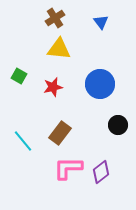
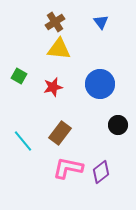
brown cross: moved 4 px down
pink L-shape: rotated 12 degrees clockwise
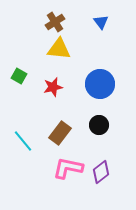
black circle: moved 19 px left
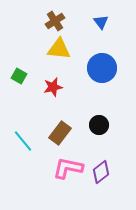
brown cross: moved 1 px up
blue circle: moved 2 px right, 16 px up
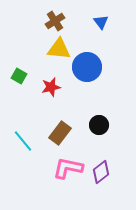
blue circle: moved 15 px left, 1 px up
red star: moved 2 px left
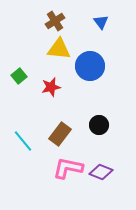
blue circle: moved 3 px right, 1 px up
green square: rotated 21 degrees clockwise
brown rectangle: moved 1 px down
purple diamond: rotated 60 degrees clockwise
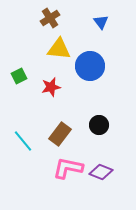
brown cross: moved 5 px left, 3 px up
green square: rotated 14 degrees clockwise
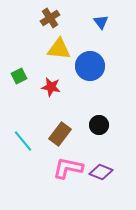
red star: rotated 24 degrees clockwise
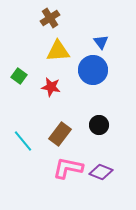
blue triangle: moved 20 px down
yellow triangle: moved 1 px left, 2 px down; rotated 10 degrees counterclockwise
blue circle: moved 3 px right, 4 px down
green square: rotated 28 degrees counterclockwise
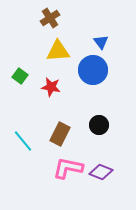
green square: moved 1 px right
brown rectangle: rotated 10 degrees counterclockwise
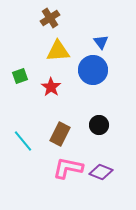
green square: rotated 35 degrees clockwise
red star: rotated 24 degrees clockwise
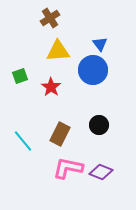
blue triangle: moved 1 px left, 2 px down
